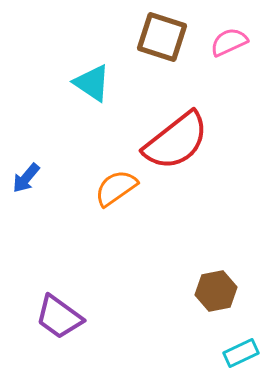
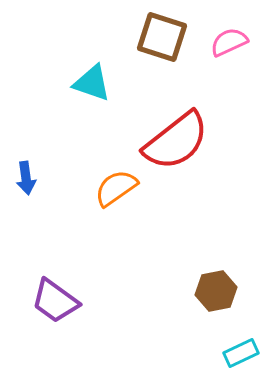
cyan triangle: rotated 15 degrees counterclockwise
blue arrow: rotated 48 degrees counterclockwise
purple trapezoid: moved 4 px left, 16 px up
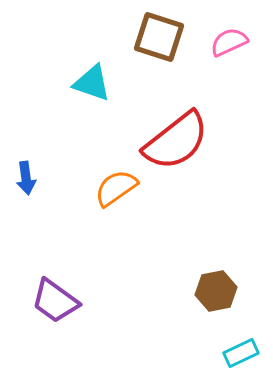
brown square: moved 3 px left
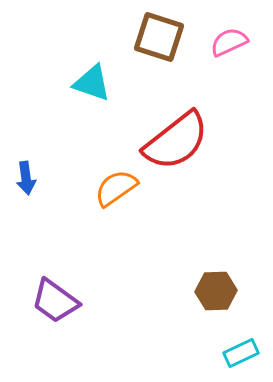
brown hexagon: rotated 9 degrees clockwise
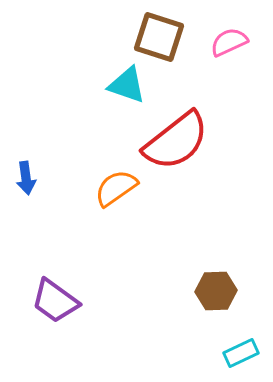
cyan triangle: moved 35 px right, 2 px down
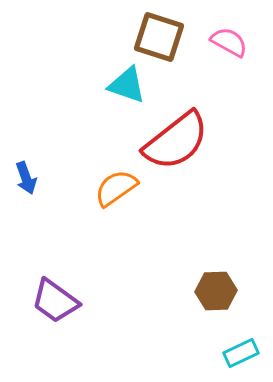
pink semicircle: rotated 54 degrees clockwise
blue arrow: rotated 12 degrees counterclockwise
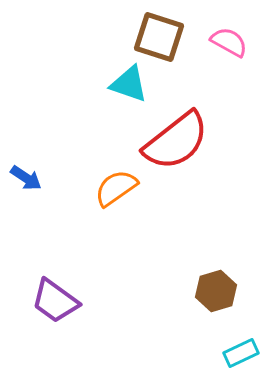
cyan triangle: moved 2 px right, 1 px up
blue arrow: rotated 36 degrees counterclockwise
brown hexagon: rotated 15 degrees counterclockwise
